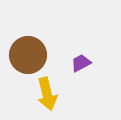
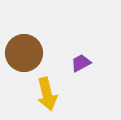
brown circle: moved 4 px left, 2 px up
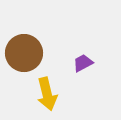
purple trapezoid: moved 2 px right
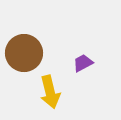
yellow arrow: moved 3 px right, 2 px up
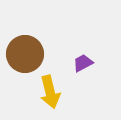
brown circle: moved 1 px right, 1 px down
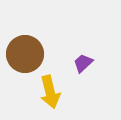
purple trapezoid: rotated 15 degrees counterclockwise
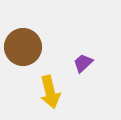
brown circle: moved 2 px left, 7 px up
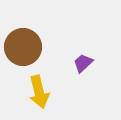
yellow arrow: moved 11 px left
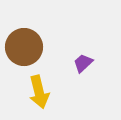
brown circle: moved 1 px right
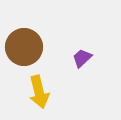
purple trapezoid: moved 1 px left, 5 px up
